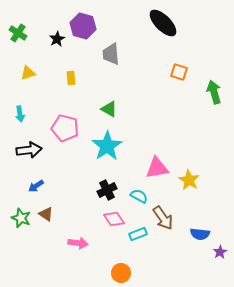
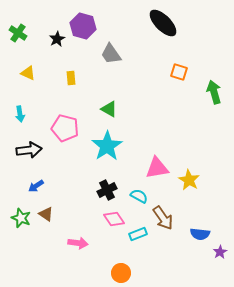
gray trapezoid: rotated 30 degrees counterclockwise
yellow triangle: rotated 42 degrees clockwise
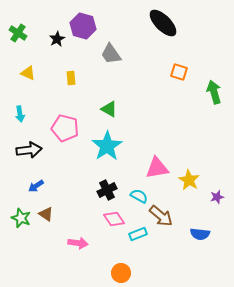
brown arrow: moved 2 px left, 2 px up; rotated 15 degrees counterclockwise
purple star: moved 3 px left, 55 px up; rotated 16 degrees clockwise
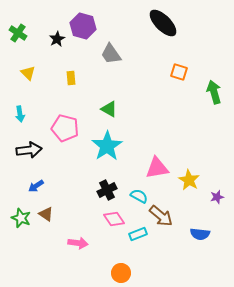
yellow triangle: rotated 21 degrees clockwise
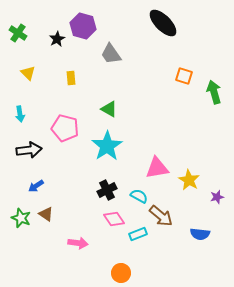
orange square: moved 5 px right, 4 px down
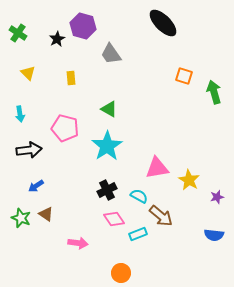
blue semicircle: moved 14 px right, 1 px down
